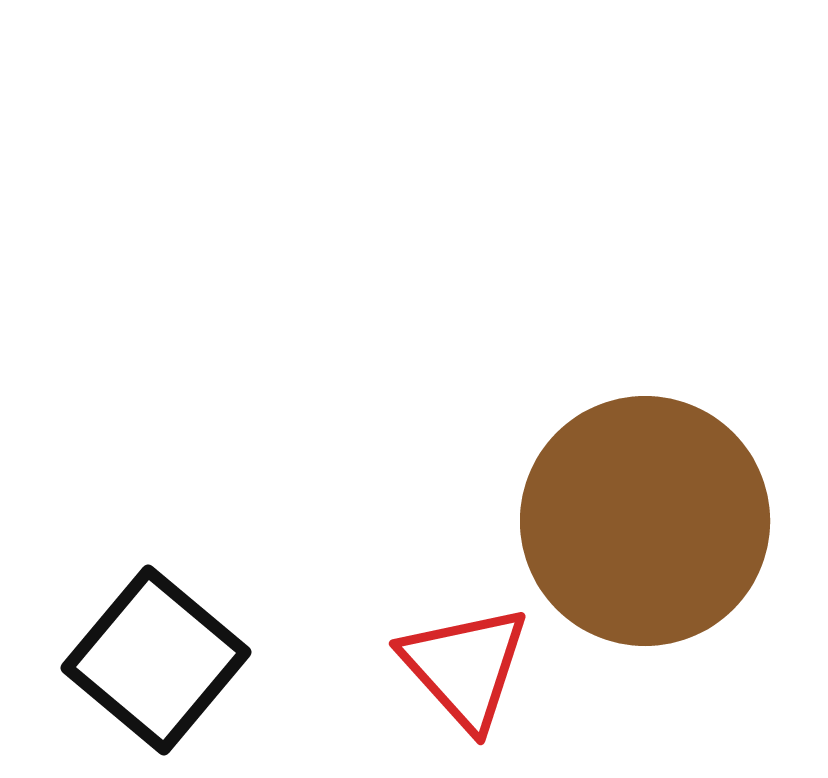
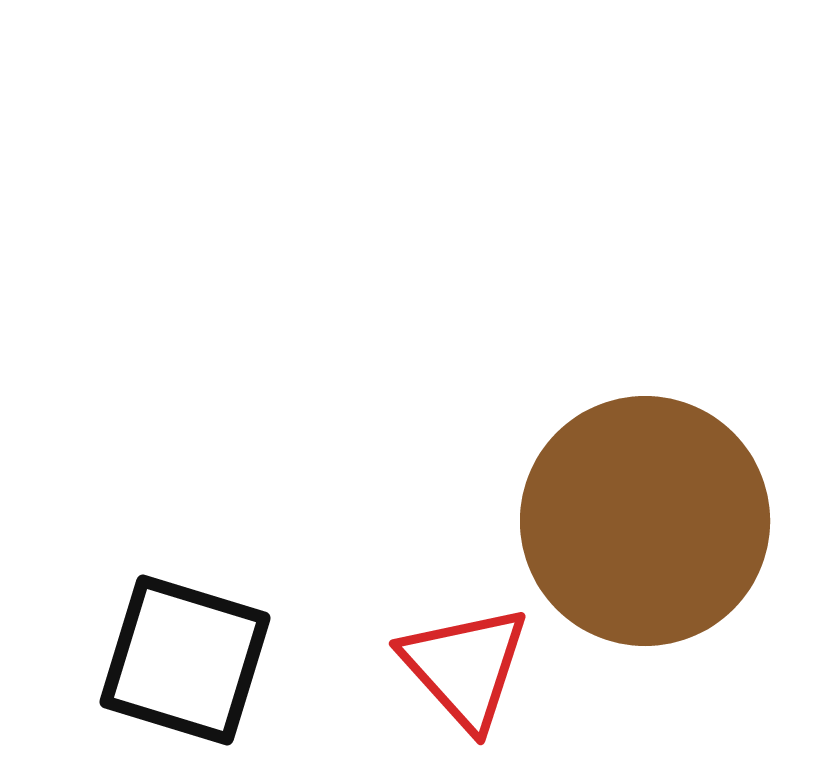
black square: moved 29 px right; rotated 23 degrees counterclockwise
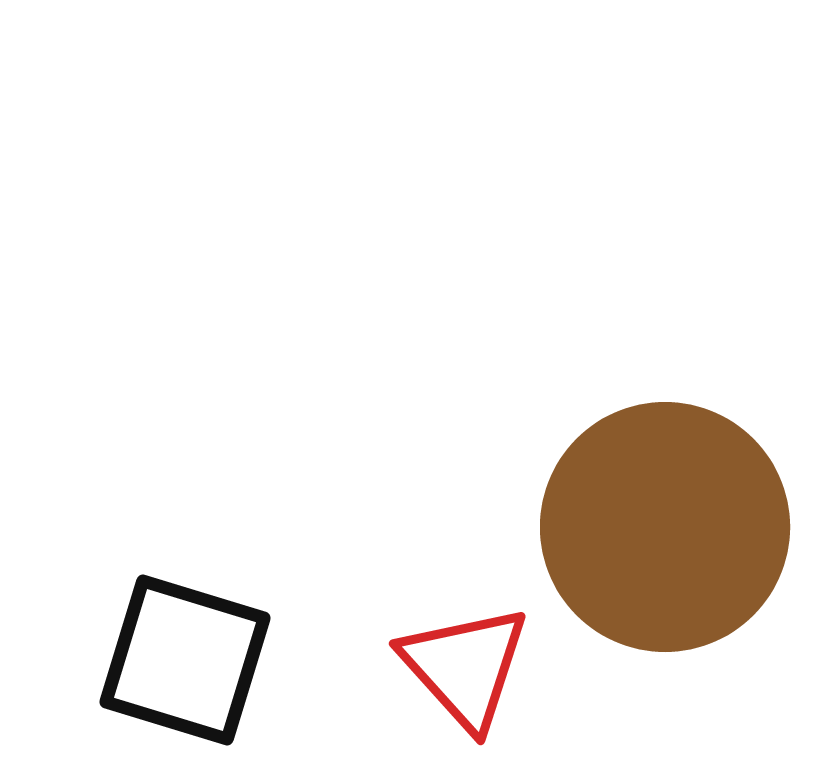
brown circle: moved 20 px right, 6 px down
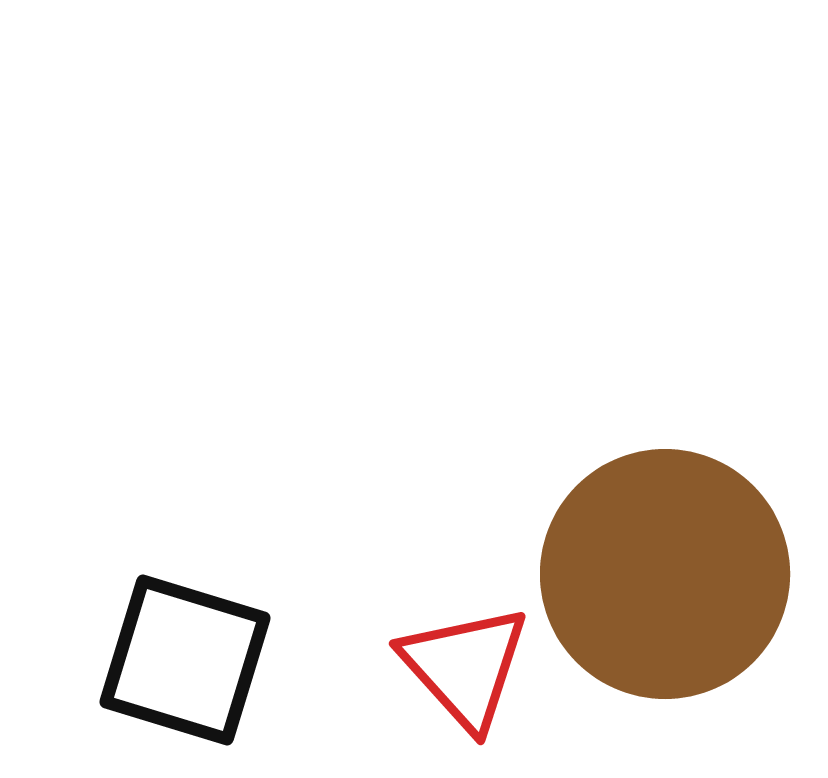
brown circle: moved 47 px down
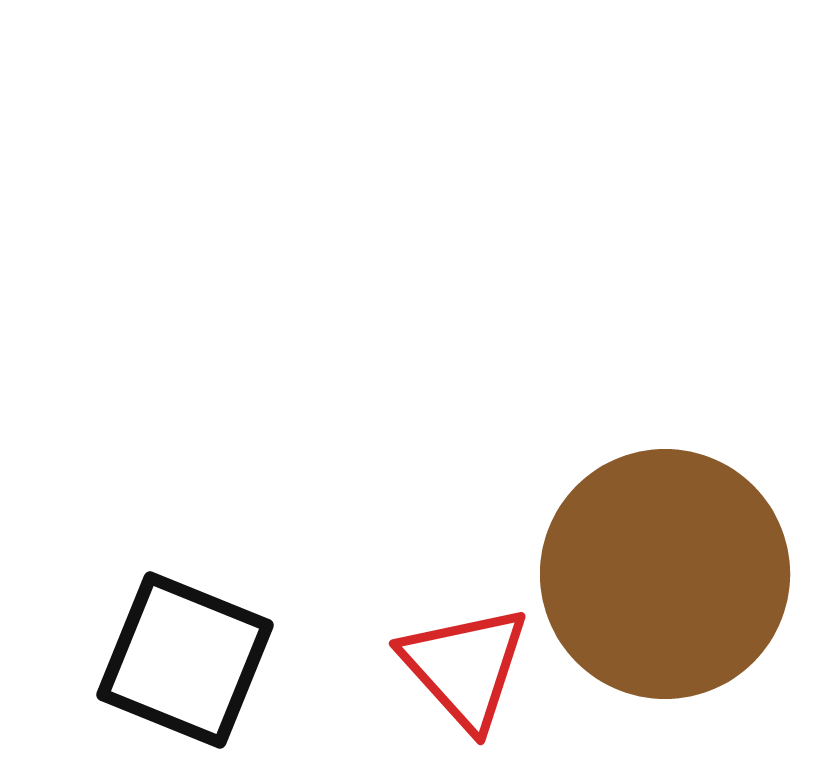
black square: rotated 5 degrees clockwise
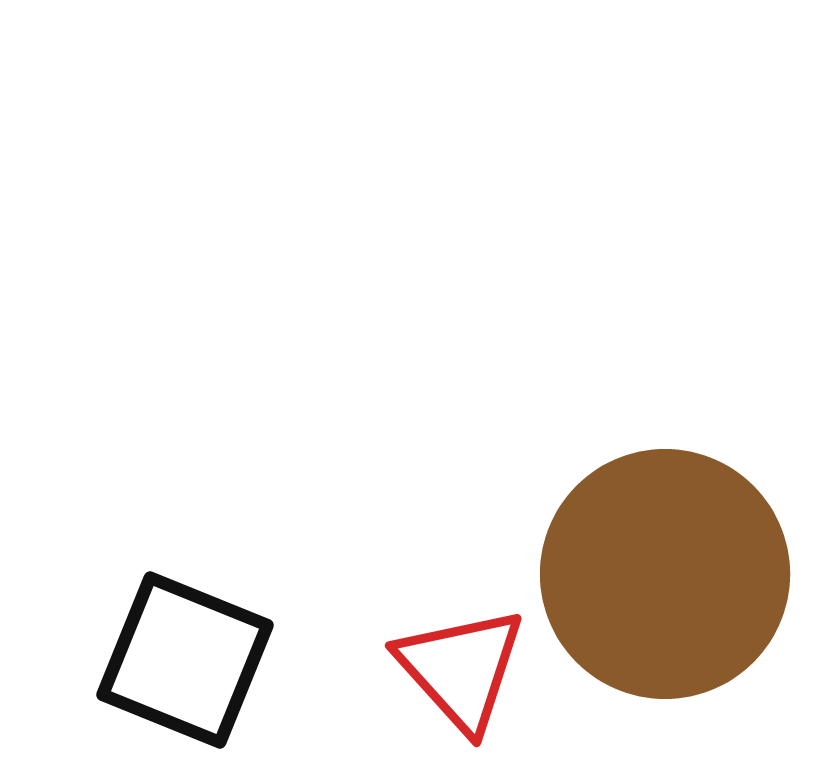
red triangle: moved 4 px left, 2 px down
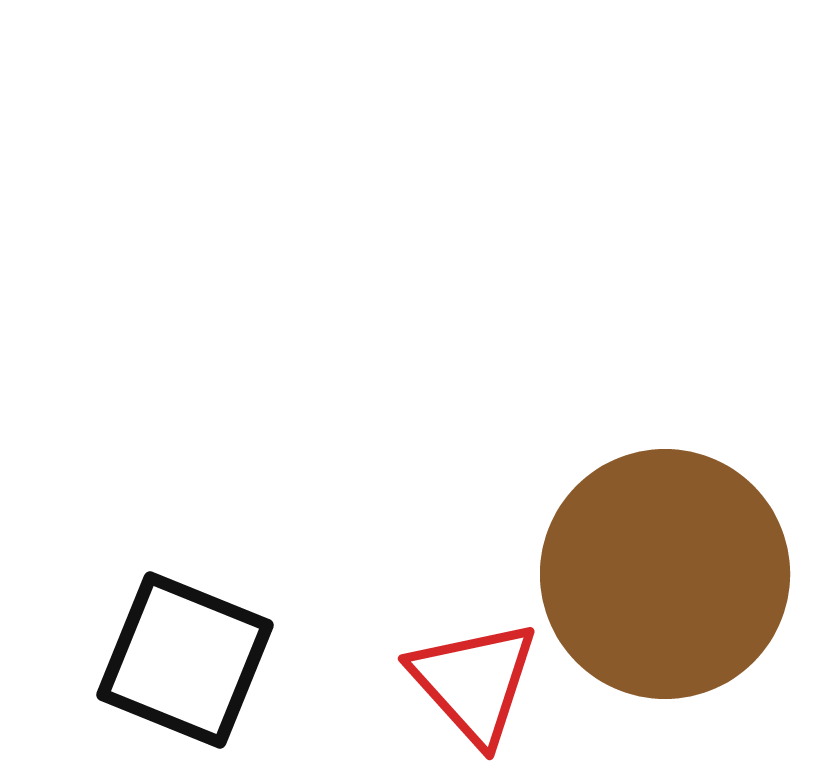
red triangle: moved 13 px right, 13 px down
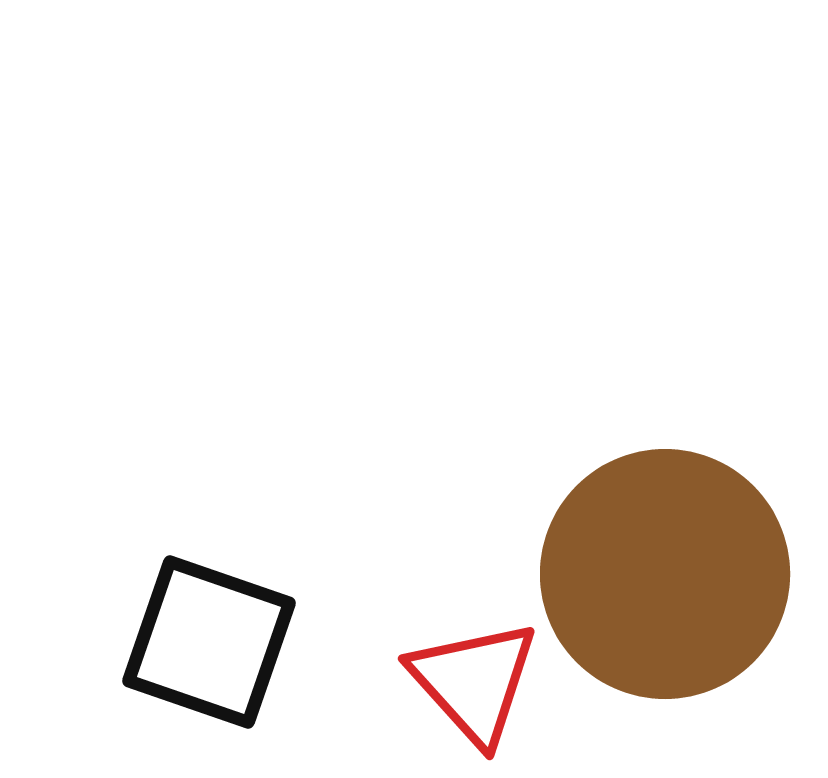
black square: moved 24 px right, 18 px up; rotated 3 degrees counterclockwise
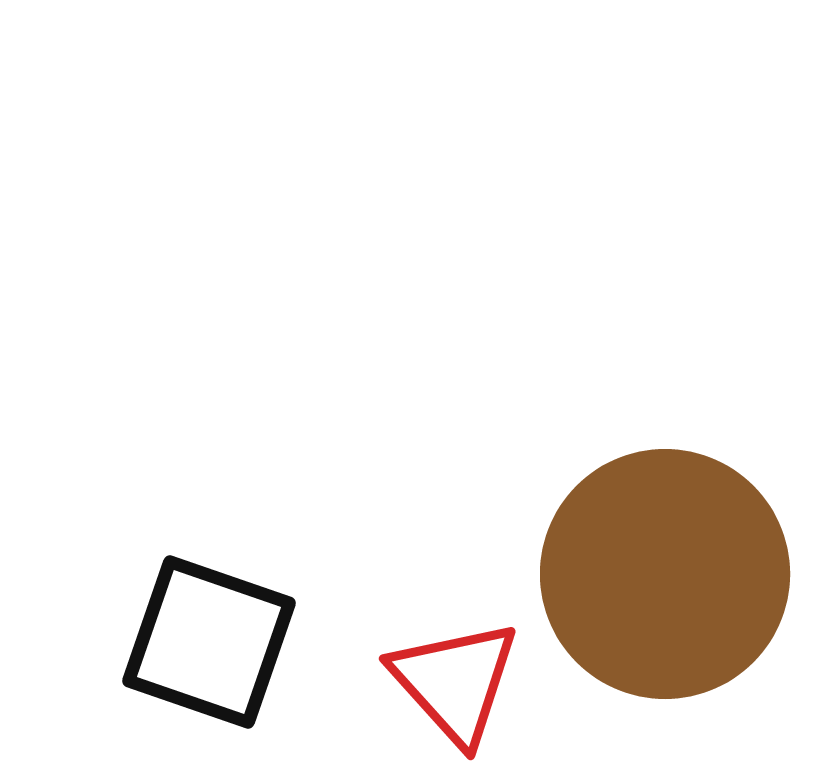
red triangle: moved 19 px left
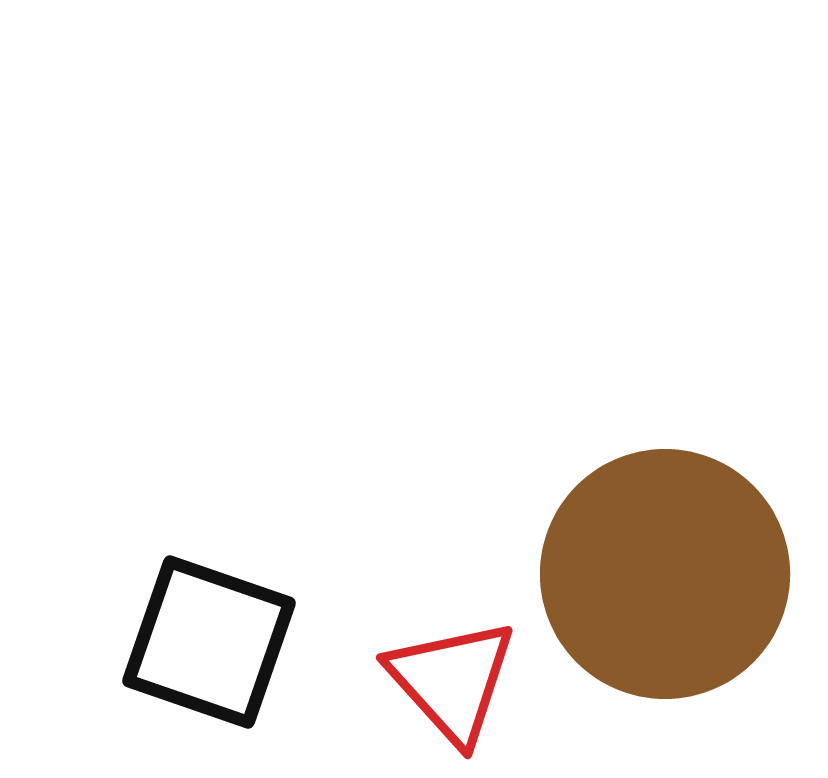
red triangle: moved 3 px left, 1 px up
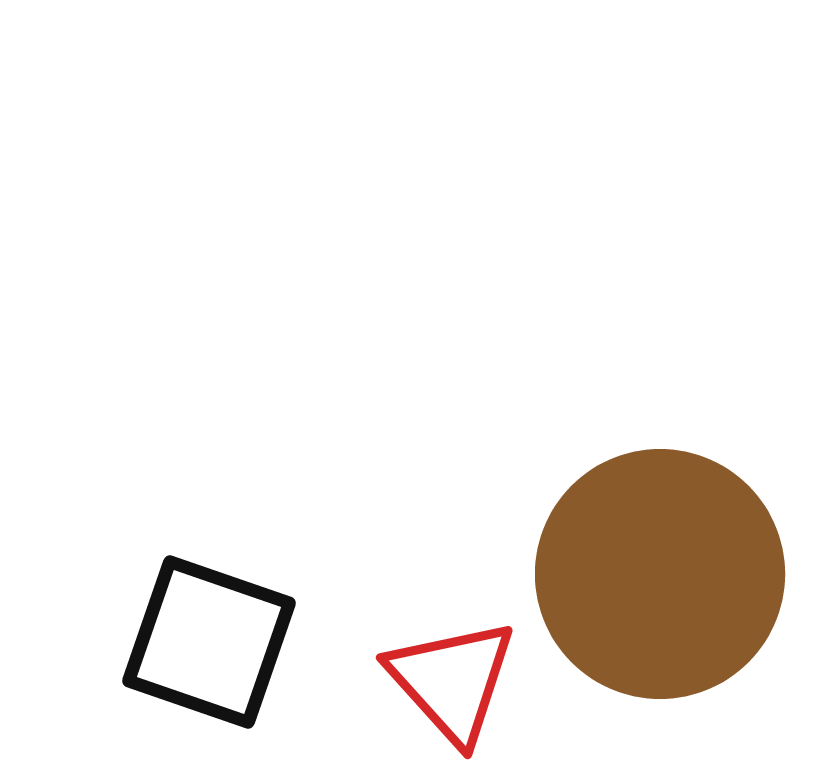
brown circle: moved 5 px left
